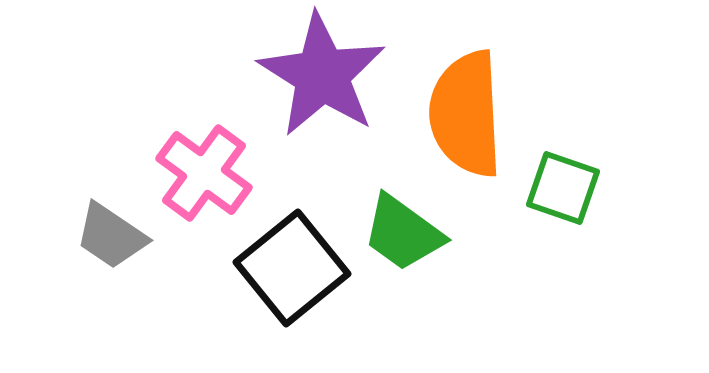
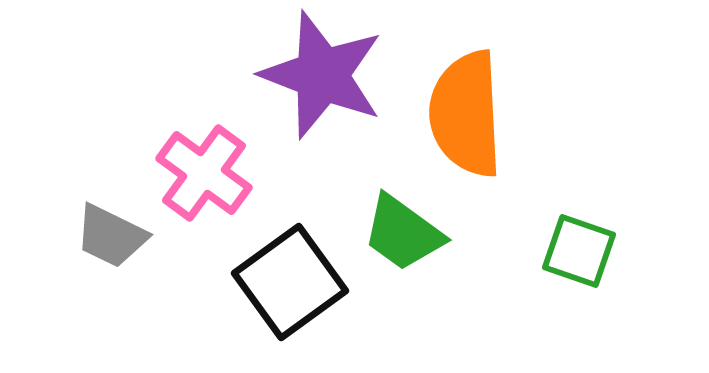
purple star: rotated 11 degrees counterclockwise
green square: moved 16 px right, 63 px down
gray trapezoid: rotated 8 degrees counterclockwise
black square: moved 2 px left, 14 px down; rotated 3 degrees clockwise
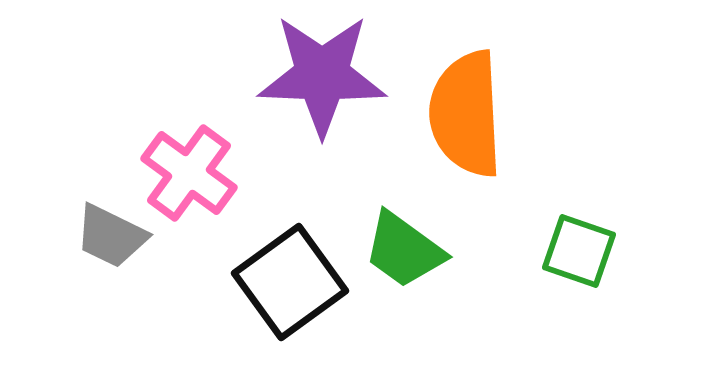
purple star: rotated 19 degrees counterclockwise
pink cross: moved 15 px left
green trapezoid: moved 1 px right, 17 px down
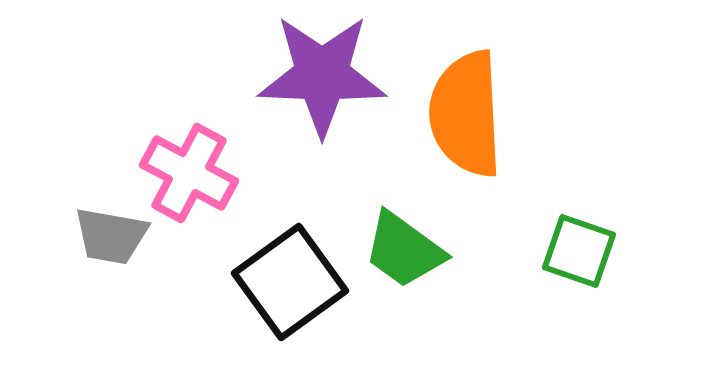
pink cross: rotated 8 degrees counterclockwise
gray trapezoid: rotated 16 degrees counterclockwise
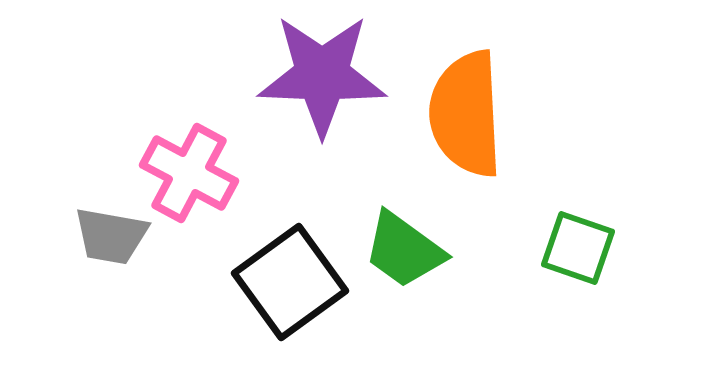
green square: moved 1 px left, 3 px up
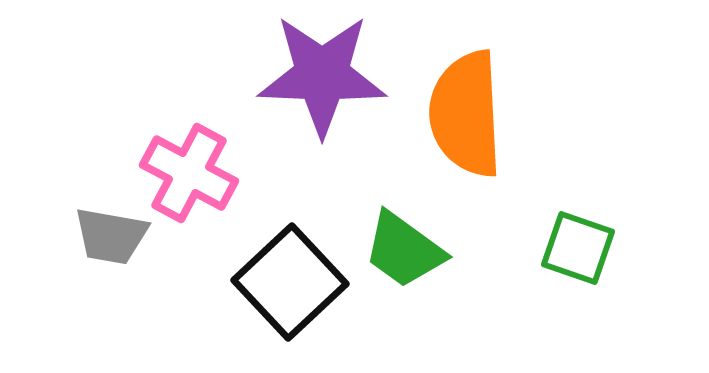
black square: rotated 7 degrees counterclockwise
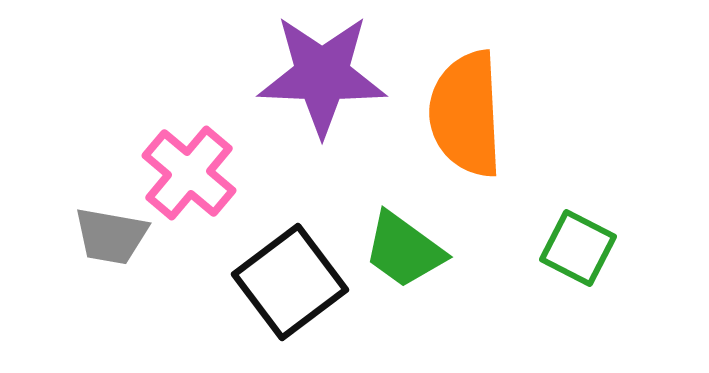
pink cross: rotated 12 degrees clockwise
green square: rotated 8 degrees clockwise
black square: rotated 6 degrees clockwise
